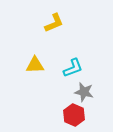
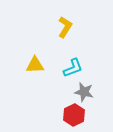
yellow L-shape: moved 11 px right, 4 px down; rotated 35 degrees counterclockwise
red hexagon: rotated 10 degrees clockwise
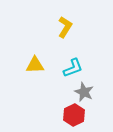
gray star: rotated 12 degrees clockwise
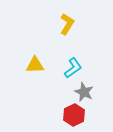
yellow L-shape: moved 2 px right, 3 px up
cyan L-shape: rotated 15 degrees counterclockwise
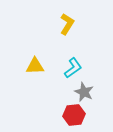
yellow triangle: moved 1 px down
red hexagon: rotated 20 degrees clockwise
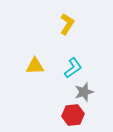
gray star: rotated 30 degrees clockwise
red hexagon: moved 1 px left
